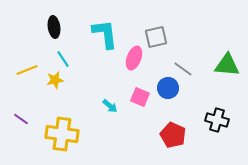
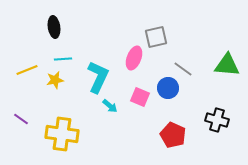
cyan L-shape: moved 7 px left, 43 px down; rotated 32 degrees clockwise
cyan line: rotated 60 degrees counterclockwise
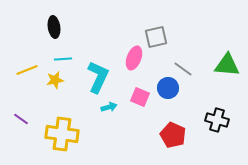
cyan arrow: moved 1 px left, 1 px down; rotated 56 degrees counterclockwise
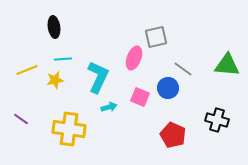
yellow cross: moved 7 px right, 5 px up
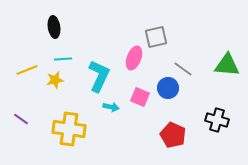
cyan L-shape: moved 1 px right, 1 px up
cyan arrow: moved 2 px right; rotated 28 degrees clockwise
